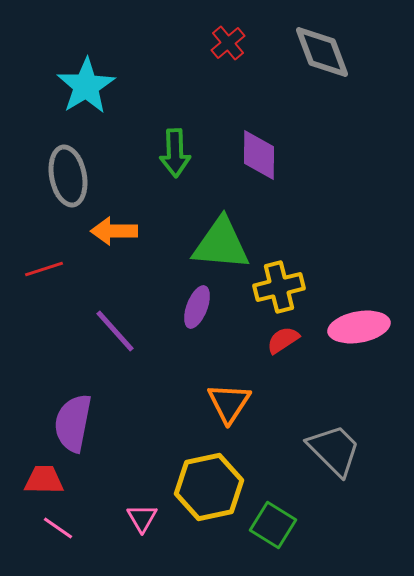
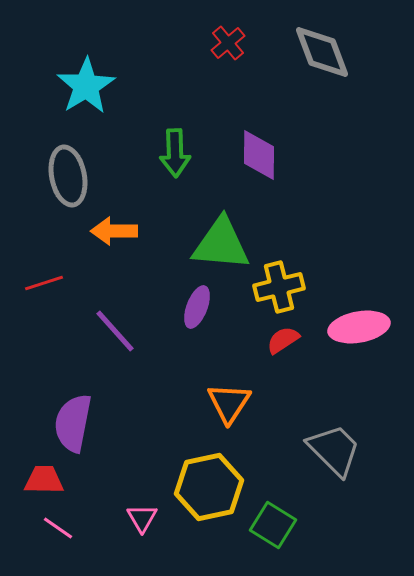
red line: moved 14 px down
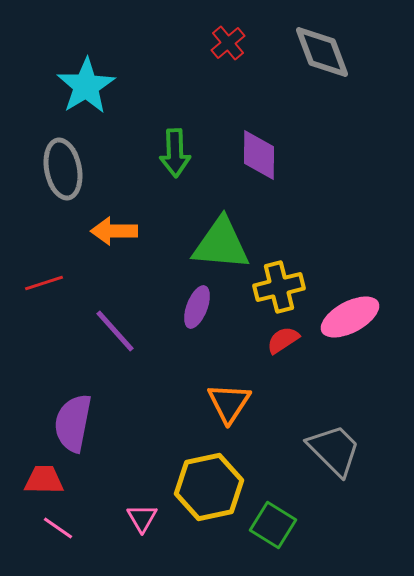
gray ellipse: moved 5 px left, 7 px up
pink ellipse: moved 9 px left, 10 px up; rotated 18 degrees counterclockwise
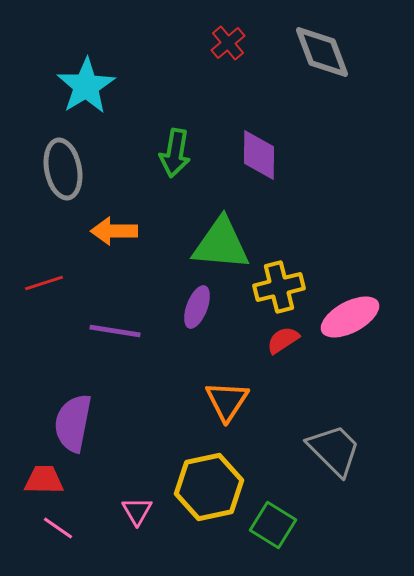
green arrow: rotated 12 degrees clockwise
purple line: rotated 39 degrees counterclockwise
orange triangle: moved 2 px left, 2 px up
pink triangle: moved 5 px left, 7 px up
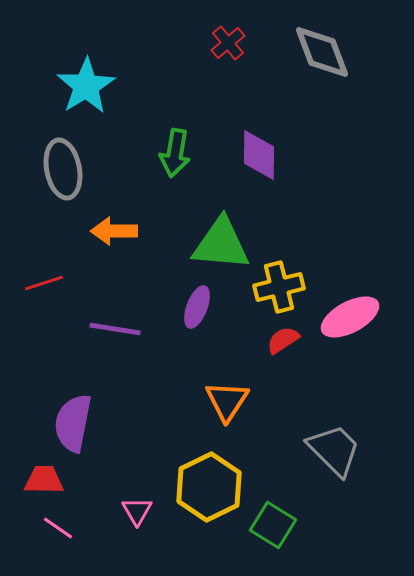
purple line: moved 2 px up
yellow hexagon: rotated 14 degrees counterclockwise
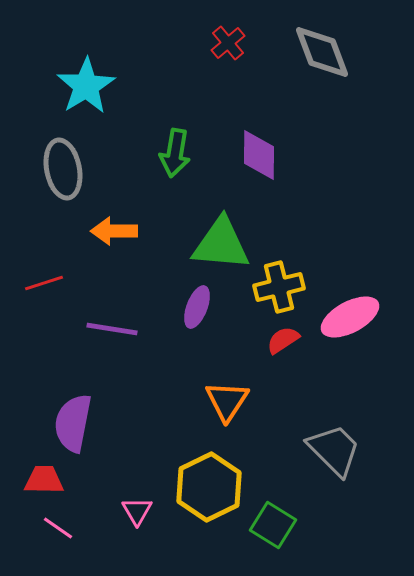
purple line: moved 3 px left
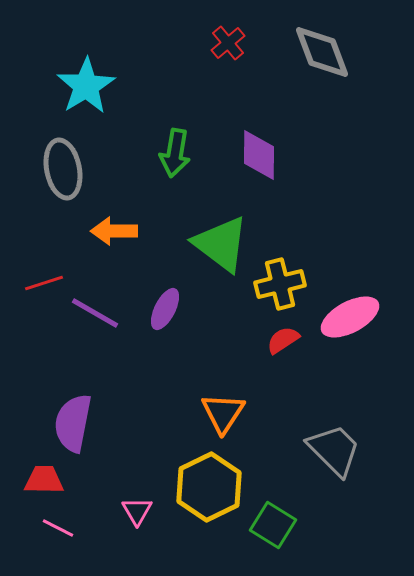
green triangle: rotated 32 degrees clockwise
yellow cross: moved 1 px right, 3 px up
purple ellipse: moved 32 px left, 2 px down; rotated 6 degrees clockwise
purple line: moved 17 px left, 16 px up; rotated 21 degrees clockwise
orange triangle: moved 4 px left, 12 px down
pink line: rotated 8 degrees counterclockwise
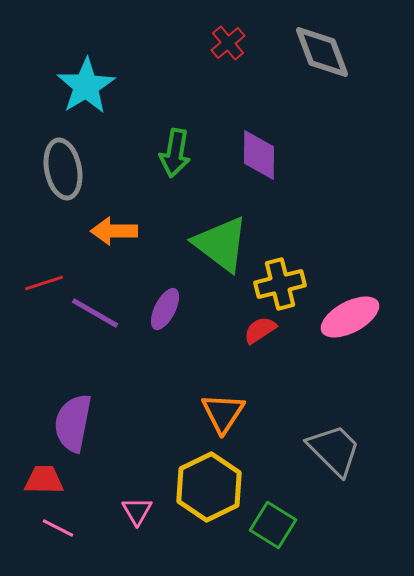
red semicircle: moved 23 px left, 10 px up
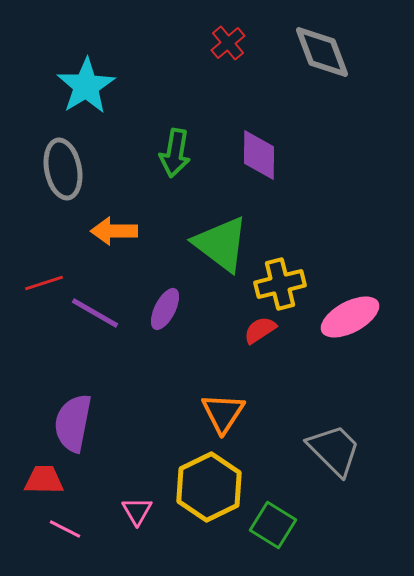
pink line: moved 7 px right, 1 px down
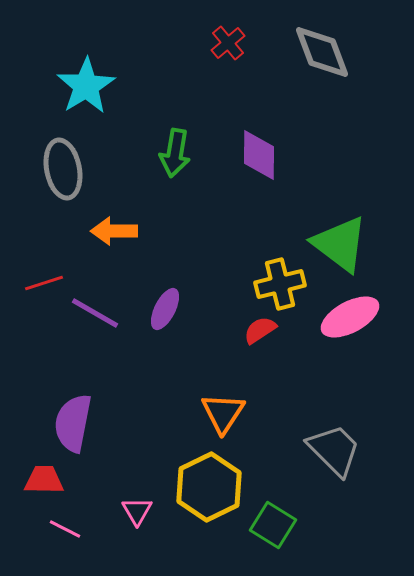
green triangle: moved 119 px right
